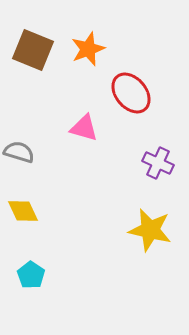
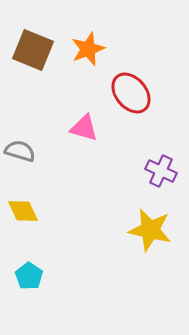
gray semicircle: moved 1 px right, 1 px up
purple cross: moved 3 px right, 8 px down
cyan pentagon: moved 2 px left, 1 px down
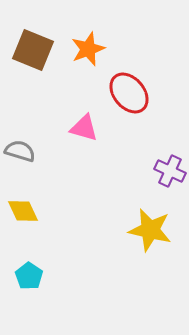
red ellipse: moved 2 px left
purple cross: moved 9 px right
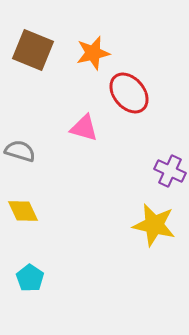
orange star: moved 5 px right, 4 px down; rotated 8 degrees clockwise
yellow star: moved 4 px right, 5 px up
cyan pentagon: moved 1 px right, 2 px down
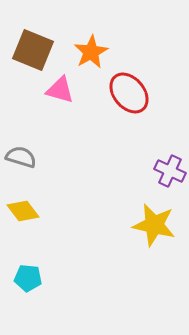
orange star: moved 2 px left, 1 px up; rotated 16 degrees counterclockwise
pink triangle: moved 24 px left, 38 px up
gray semicircle: moved 1 px right, 6 px down
yellow diamond: rotated 12 degrees counterclockwise
cyan pentagon: moved 2 px left; rotated 28 degrees counterclockwise
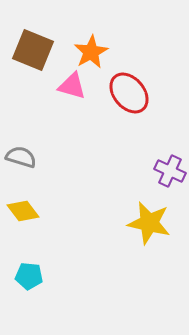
pink triangle: moved 12 px right, 4 px up
yellow star: moved 5 px left, 2 px up
cyan pentagon: moved 1 px right, 2 px up
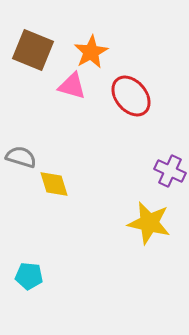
red ellipse: moved 2 px right, 3 px down
yellow diamond: moved 31 px right, 27 px up; rotated 20 degrees clockwise
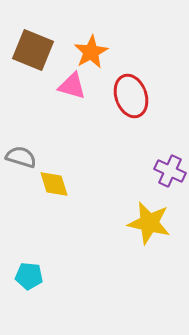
red ellipse: rotated 21 degrees clockwise
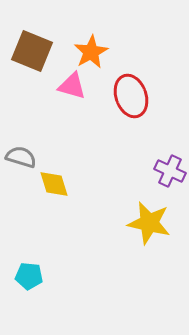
brown square: moved 1 px left, 1 px down
